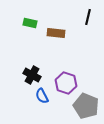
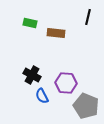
purple hexagon: rotated 15 degrees counterclockwise
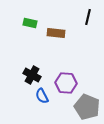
gray pentagon: moved 1 px right, 1 px down
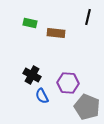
purple hexagon: moved 2 px right
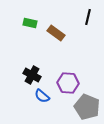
brown rectangle: rotated 30 degrees clockwise
blue semicircle: rotated 21 degrees counterclockwise
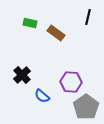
black cross: moved 10 px left; rotated 18 degrees clockwise
purple hexagon: moved 3 px right, 1 px up
gray pentagon: moved 1 px left; rotated 15 degrees clockwise
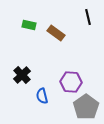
black line: rotated 28 degrees counterclockwise
green rectangle: moved 1 px left, 2 px down
blue semicircle: rotated 35 degrees clockwise
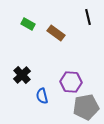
green rectangle: moved 1 px left, 1 px up; rotated 16 degrees clockwise
gray pentagon: rotated 25 degrees clockwise
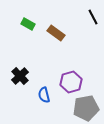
black line: moved 5 px right; rotated 14 degrees counterclockwise
black cross: moved 2 px left, 1 px down
purple hexagon: rotated 20 degrees counterclockwise
blue semicircle: moved 2 px right, 1 px up
gray pentagon: moved 1 px down
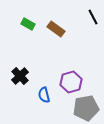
brown rectangle: moved 4 px up
